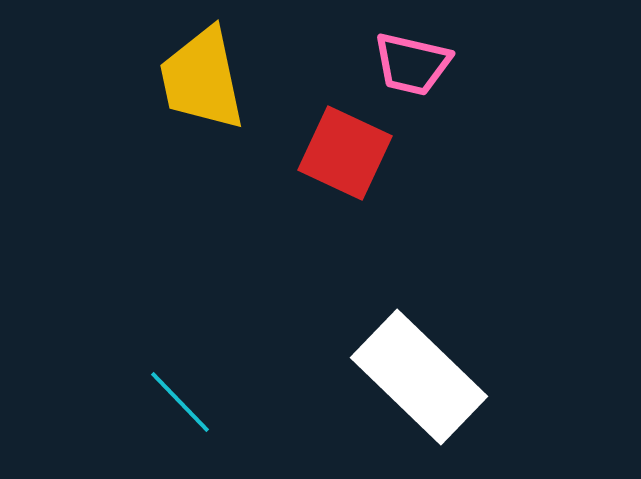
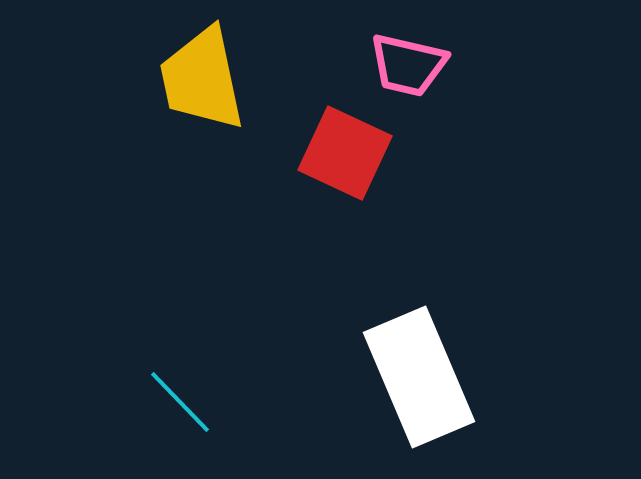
pink trapezoid: moved 4 px left, 1 px down
white rectangle: rotated 23 degrees clockwise
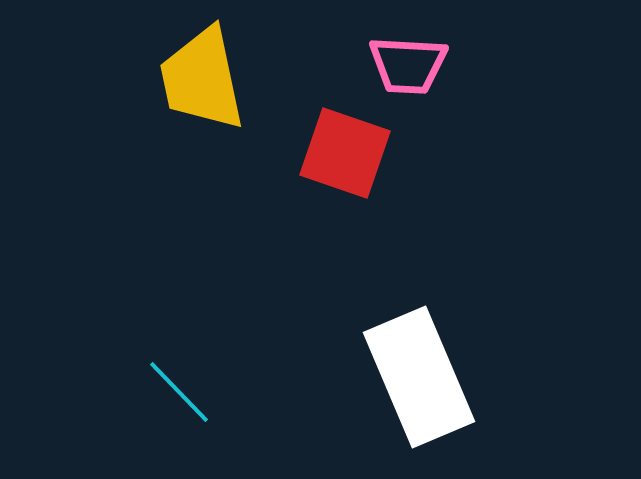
pink trapezoid: rotated 10 degrees counterclockwise
red square: rotated 6 degrees counterclockwise
cyan line: moved 1 px left, 10 px up
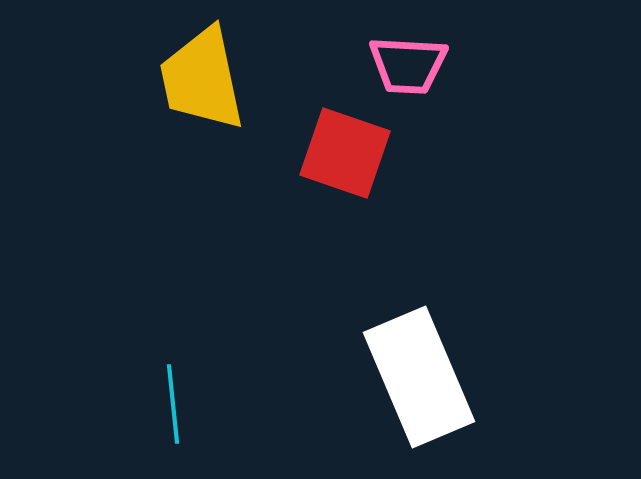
cyan line: moved 6 px left, 12 px down; rotated 38 degrees clockwise
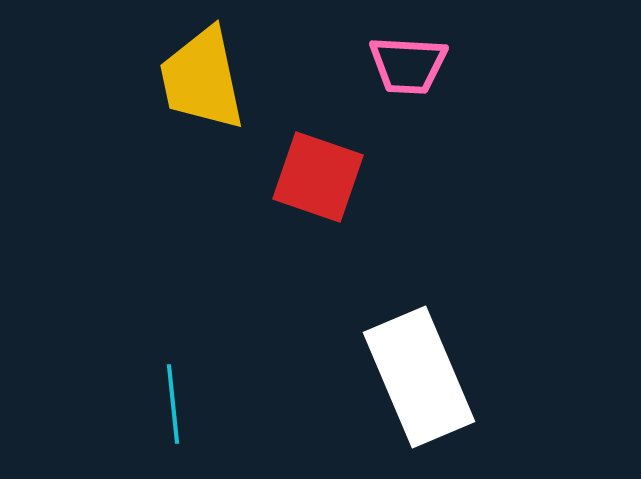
red square: moved 27 px left, 24 px down
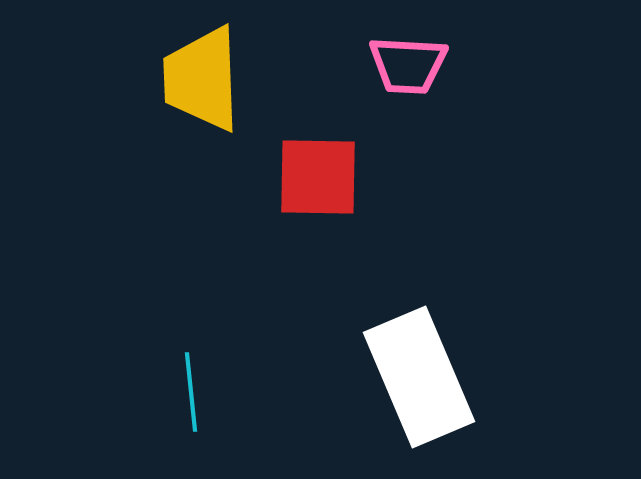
yellow trapezoid: rotated 10 degrees clockwise
red square: rotated 18 degrees counterclockwise
cyan line: moved 18 px right, 12 px up
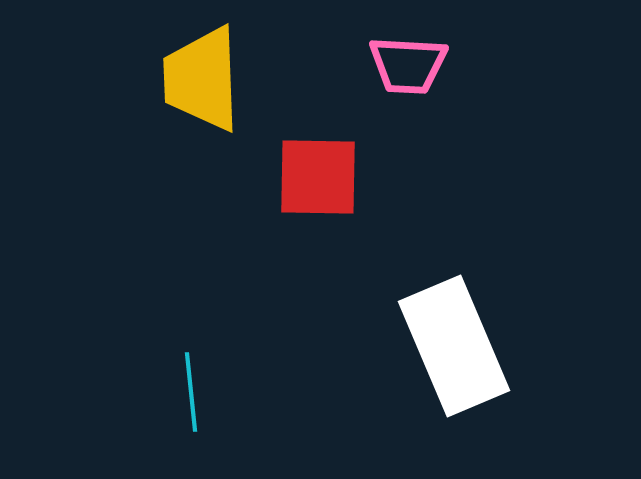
white rectangle: moved 35 px right, 31 px up
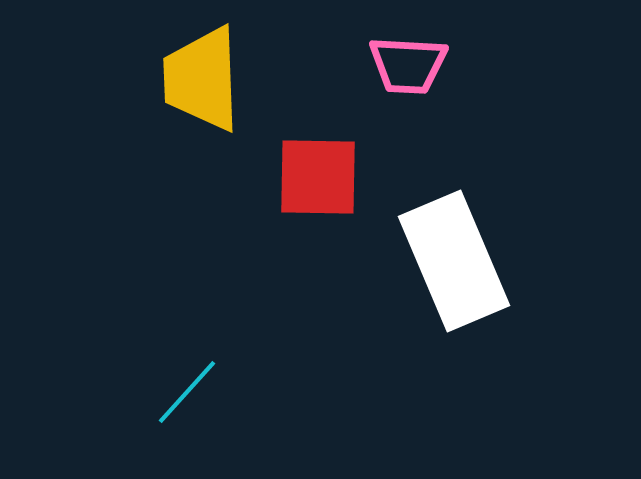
white rectangle: moved 85 px up
cyan line: moved 4 px left; rotated 48 degrees clockwise
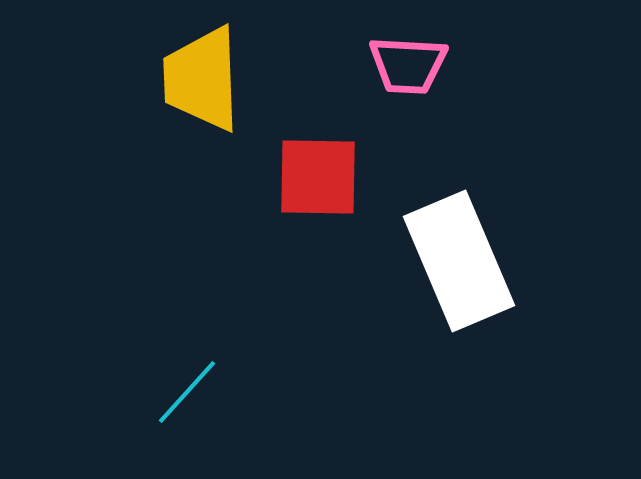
white rectangle: moved 5 px right
